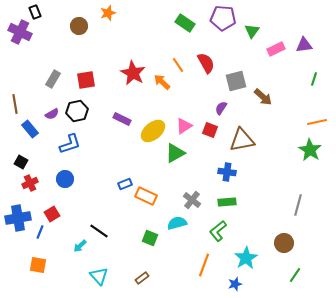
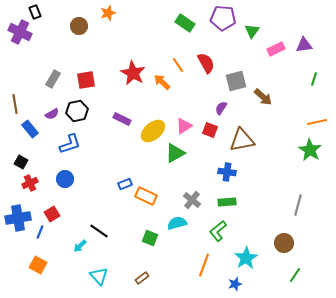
orange square at (38, 265): rotated 18 degrees clockwise
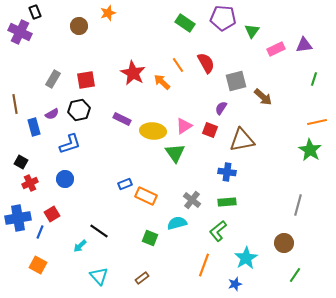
black hexagon at (77, 111): moved 2 px right, 1 px up
blue rectangle at (30, 129): moved 4 px right, 2 px up; rotated 24 degrees clockwise
yellow ellipse at (153, 131): rotated 45 degrees clockwise
green triangle at (175, 153): rotated 35 degrees counterclockwise
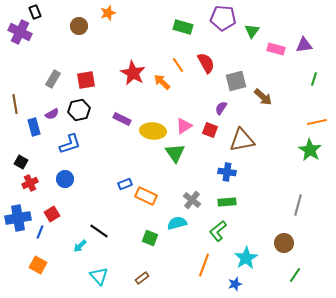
green rectangle at (185, 23): moved 2 px left, 4 px down; rotated 18 degrees counterclockwise
pink rectangle at (276, 49): rotated 42 degrees clockwise
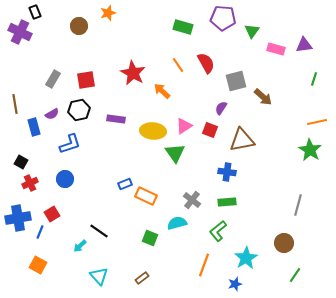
orange arrow at (162, 82): moved 9 px down
purple rectangle at (122, 119): moved 6 px left; rotated 18 degrees counterclockwise
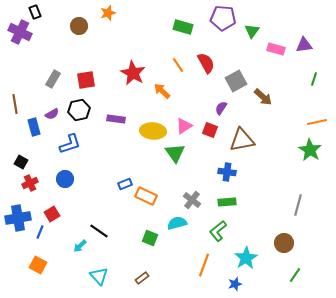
gray square at (236, 81): rotated 15 degrees counterclockwise
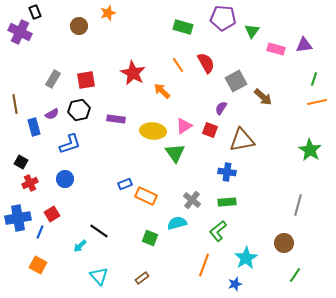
orange line at (317, 122): moved 20 px up
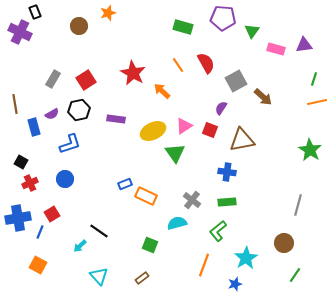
red square at (86, 80): rotated 24 degrees counterclockwise
yellow ellipse at (153, 131): rotated 30 degrees counterclockwise
green square at (150, 238): moved 7 px down
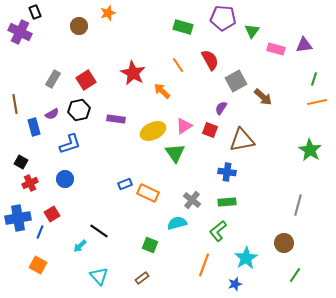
red semicircle at (206, 63): moved 4 px right, 3 px up
orange rectangle at (146, 196): moved 2 px right, 3 px up
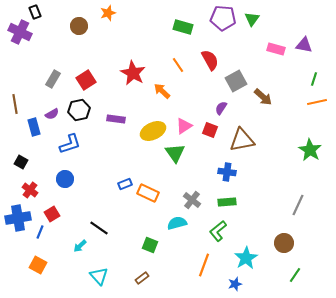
green triangle at (252, 31): moved 12 px up
purple triangle at (304, 45): rotated 18 degrees clockwise
red cross at (30, 183): moved 7 px down; rotated 28 degrees counterclockwise
gray line at (298, 205): rotated 10 degrees clockwise
black line at (99, 231): moved 3 px up
